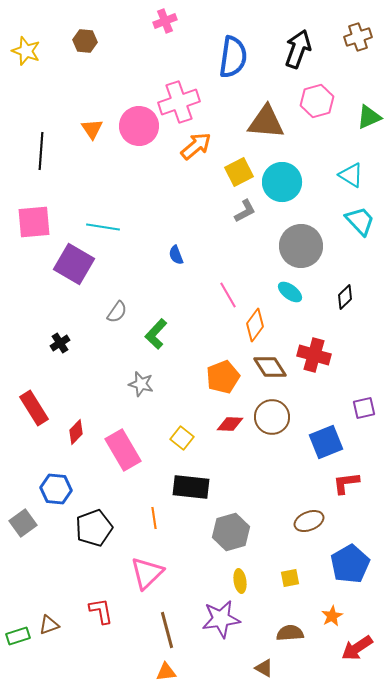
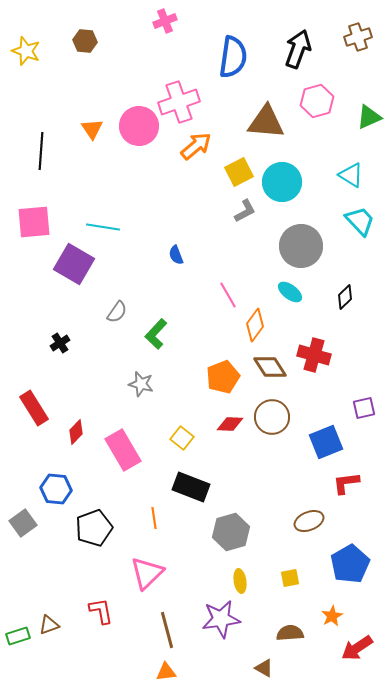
black rectangle at (191, 487): rotated 15 degrees clockwise
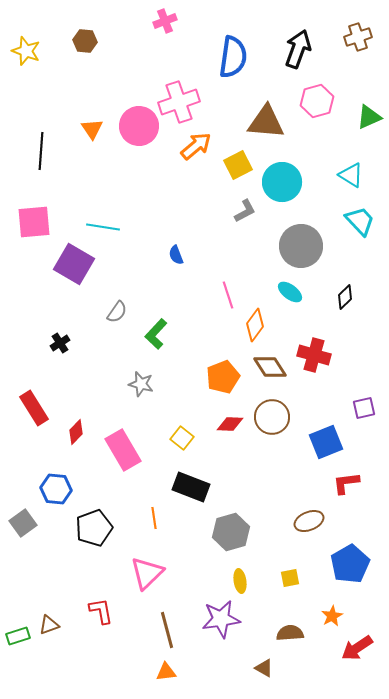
yellow square at (239, 172): moved 1 px left, 7 px up
pink line at (228, 295): rotated 12 degrees clockwise
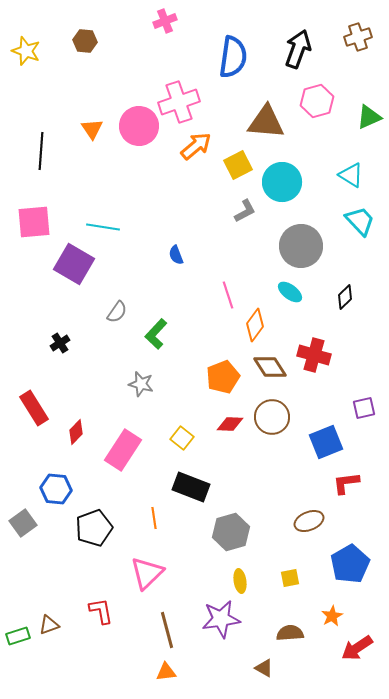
pink rectangle at (123, 450): rotated 63 degrees clockwise
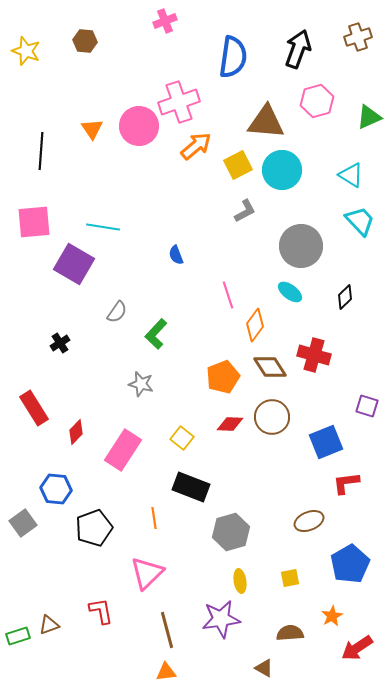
cyan circle at (282, 182): moved 12 px up
purple square at (364, 408): moved 3 px right, 2 px up; rotated 30 degrees clockwise
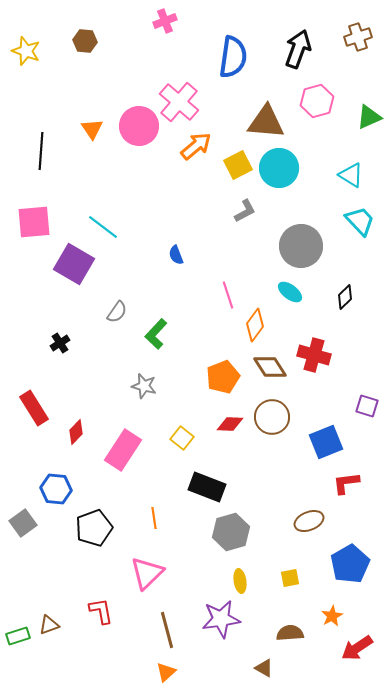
pink cross at (179, 102): rotated 30 degrees counterclockwise
cyan circle at (282, 170): moved 3 px left, 2 px up
cyan line at (103, 227): rotated 28 degrees clockwise
gray star at (141, 384): moved 3 px right, 2 px down
black rectangle at (191, 487): moved 16 px right
orange triangle at (166, 672): rotated 35 degrees counterclockwise
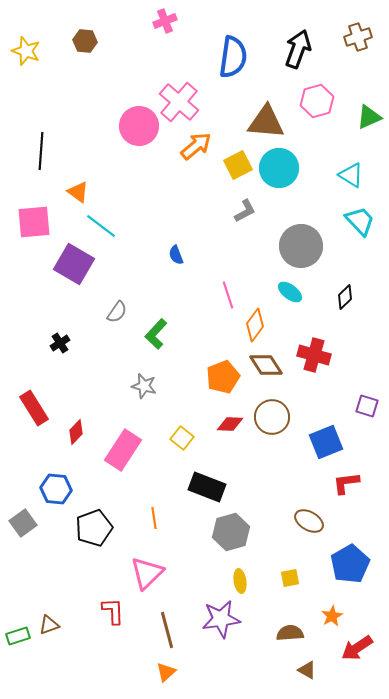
orange triangle at (92, 129): moved 14 px left, 63 px down; rotated 20 degrees counterclockwise
cyan line at (103, 227): moved 2 px left, 1 px up
brown diamond at (270, 367): moved 4 px left, 2 px up
brown ellipse at (309, 521): rotated 52 degrees clockwise
red L-shape at (101, 611): moved 12 px right; rotated 8 degrees clockwise
brown triangle at (264, 668): moved 43 px right, 2 px down
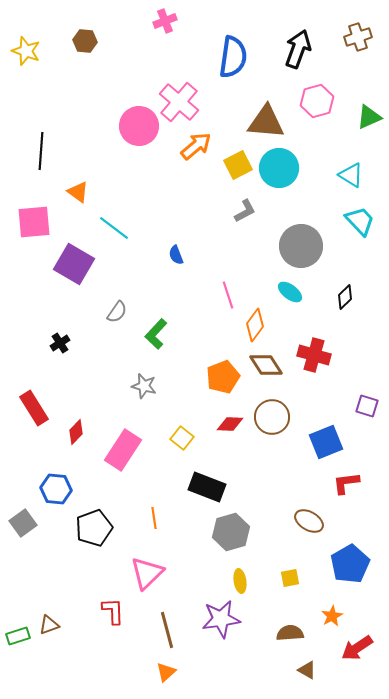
cyan line at (101, 226): moved 13 px right, 2 px down
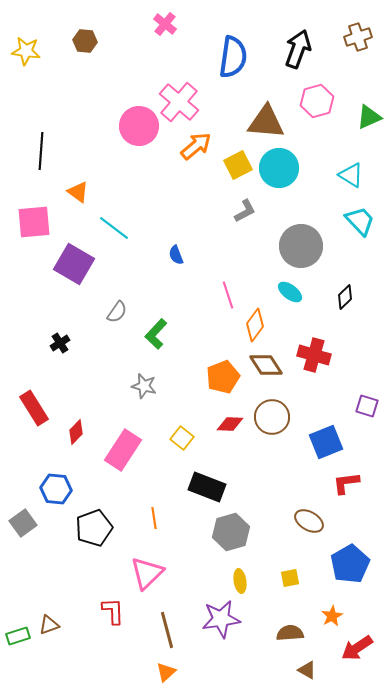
pink cross at (165, 21): moved 3 px down; rotated 30 degrees counterclockwise
yellow star at (26, 51): rotated 12 degrees counterclockwise
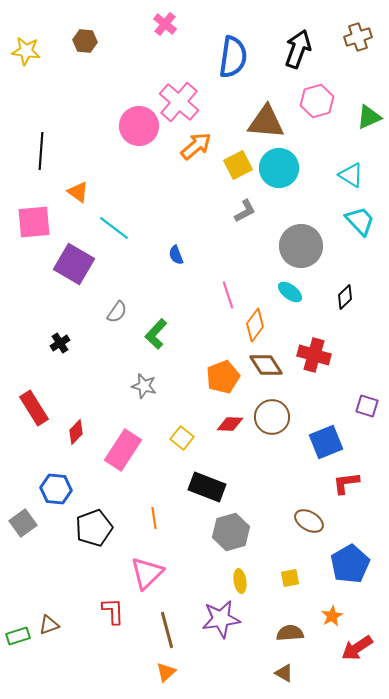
brown triangle at (307, 670): moved 23 px left, 3 px down
